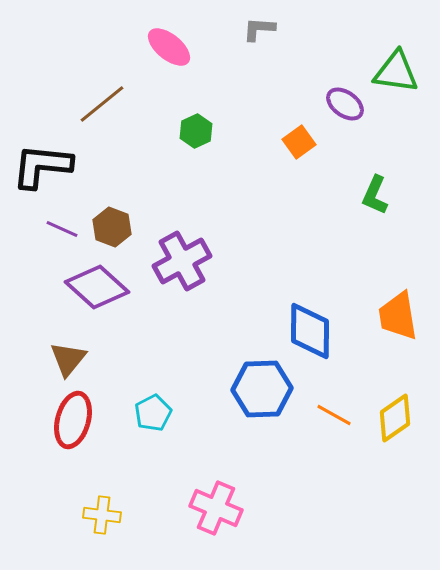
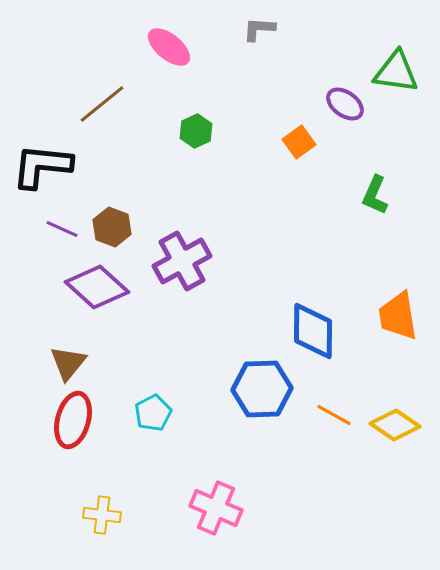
blue diamond: moved 3 px right
brown triangle: moved 4 px down
yellow diamond: moved 7 px down; rotated 69 degrees clockwise
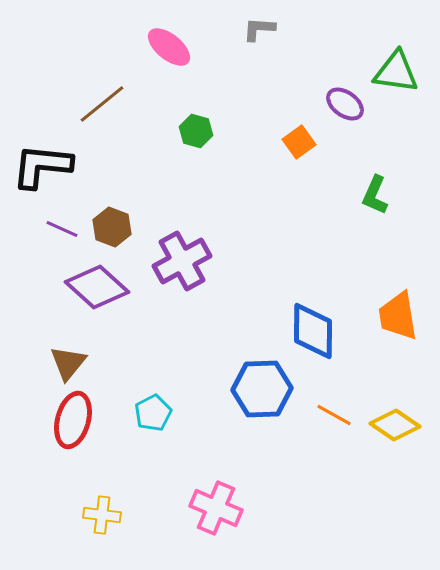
green hexagon: rotated 20 degrees counterclockwise
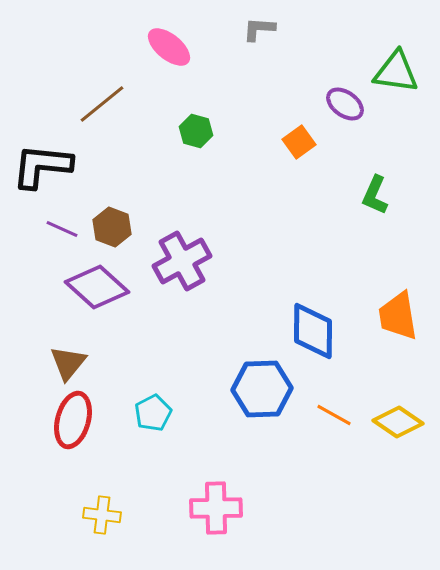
yellow diamond: moved 3 px right, 3 px up
pink cross: rotated 24 degrees counterclockwise
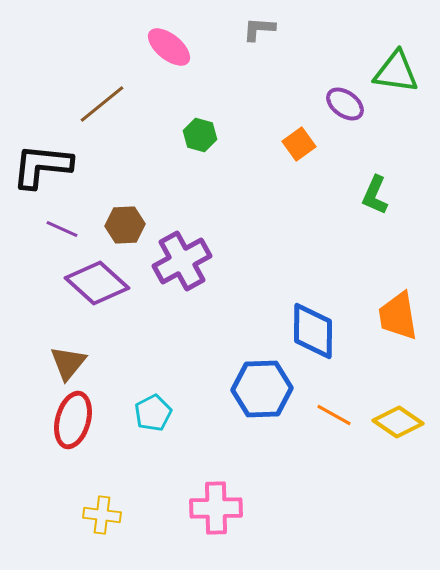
green hexagon: moved 4 px right, 4 px down
orange square: moved 2 px down
brown hexagon: moved 13 px right, 2 px up; rotated 24 degrees counterclockwise
purple diamond: moved 4 px up
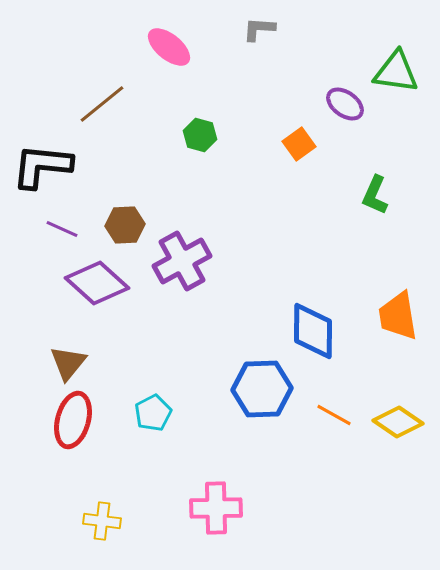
yellow cross: moved 6 px down
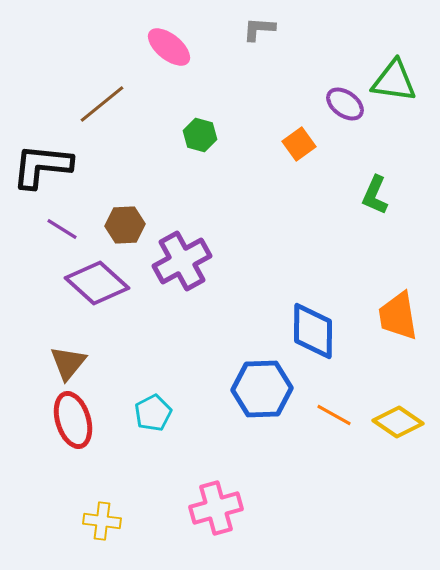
green triangle: moved 2 px left, 9 px down
purple line: rotated 8 degrees clockwise
red ellipse: rotated 32 degrees counterclockwise
pink cross: rotated 15 degrees counterclockwise
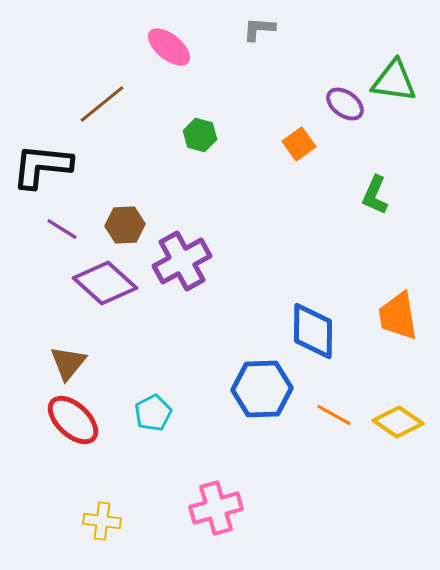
purple diamond: moved 8 px right
red ellipse: rotated 30 degrees counterclockwise
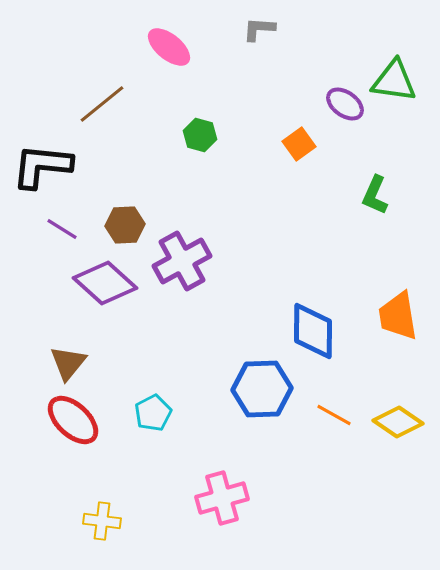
pink cross: moved 6 px right, 10 px up
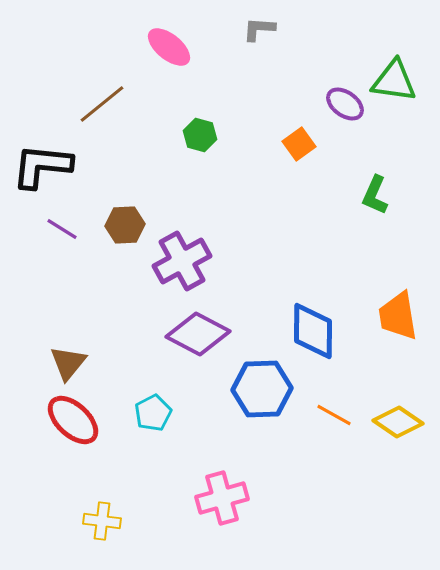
purple diamond: moved 93 px right, 51 px down; rotated 14 degrees counterclockwise
